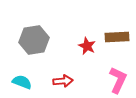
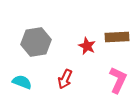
gray hexagon: moved 2 px right, 2 px down
red arrow: moved 2 px right, 2 px up; rotated 120 degrees clockwise
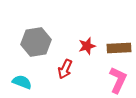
brown rectangle: moved 2 px right, 11 px down
red star: rotated 30 degrees clockwise
red arrow: moved 10 px up
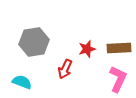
gray hexagon: moved 2 px left
red star: moved 3 px down
pink L-shape: moved 1 px up
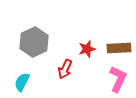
gray hexagon: rotated 16 degrees counterclockwise
cyan semicircle: rotated 84 degrees counterclockwise
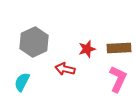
red arrow: rotated 78 degrees clockwise
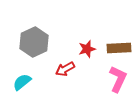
red arrow: rotated 42 degrees counterclockwise
cyan semicircle: rotated 24 degrees clockwise
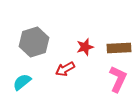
gray hexagon: rotated 8 degrees clockwise
red star: moved 2 px left, 2 px up
